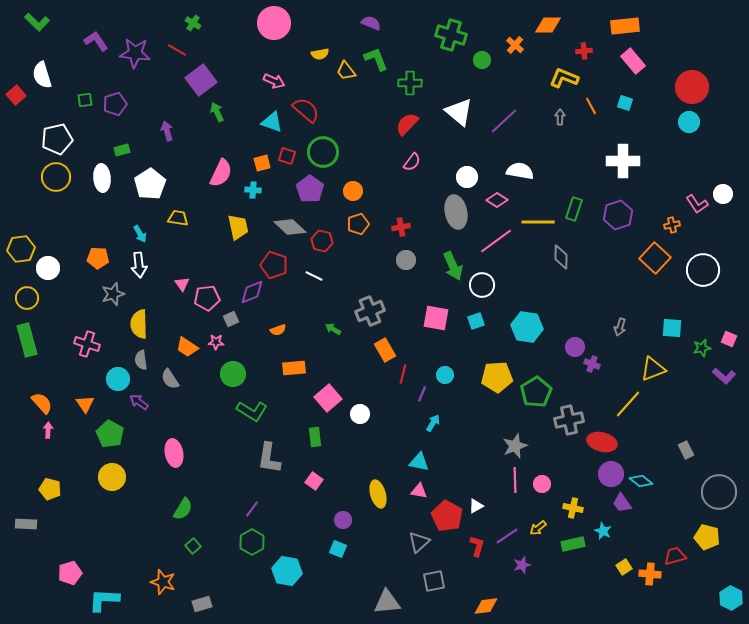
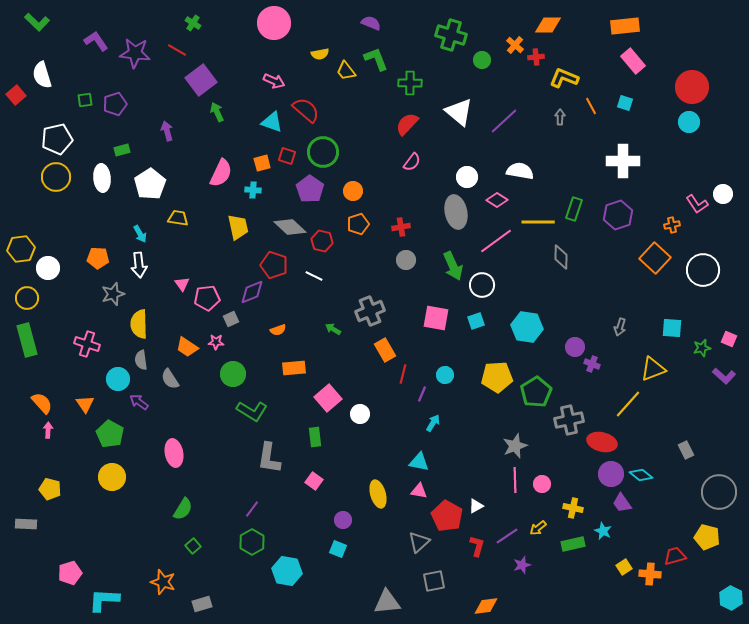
red cross at (584, 51): moved 48 px left, 6 px down
cyan diamond at (641, 481): moved 6 px up
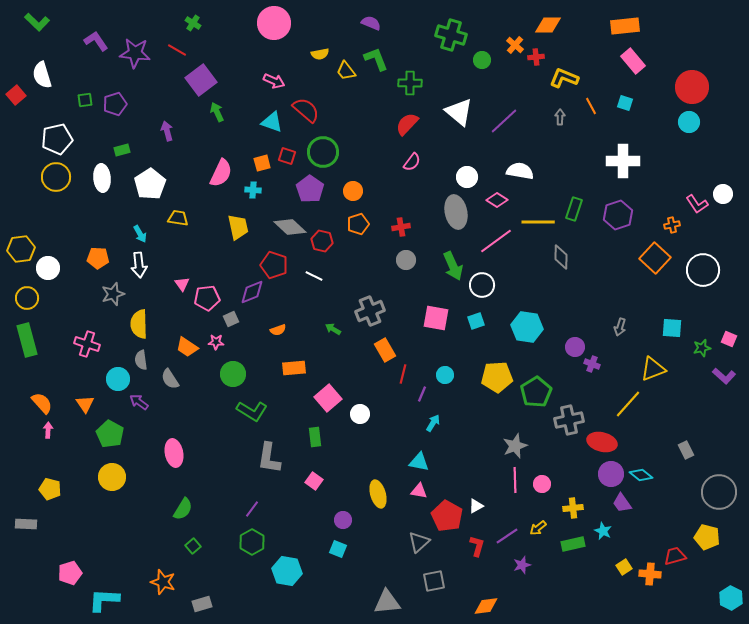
yellow cross at (573, 508): rotated 18 degrees counterclockwise
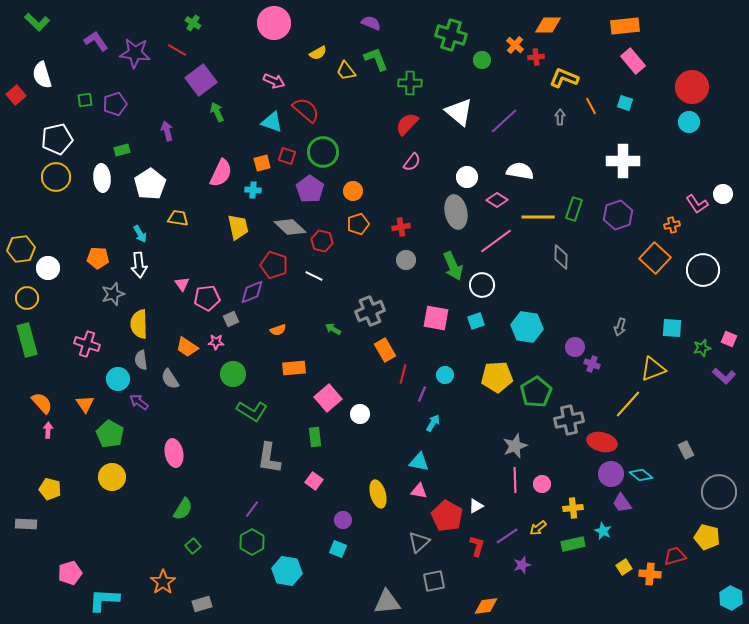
yellow semicircle at (320, 54): moved 2 px left, 1 px up; rotated 18 degrees counterclockwise
yellow line at (538, 222): moved 5 px up
orange star at (163, 582): rotated 20 degrees clockwise
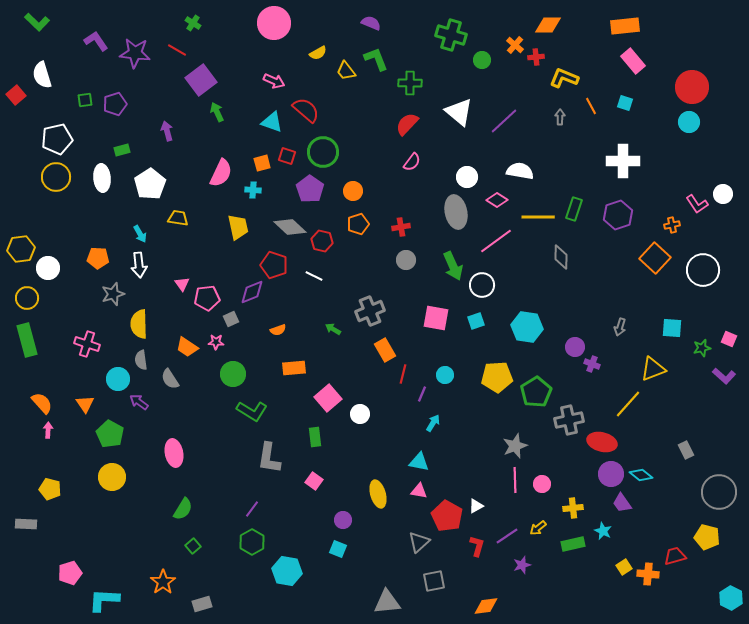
orange cross at (650, 574): moved 2 px left
